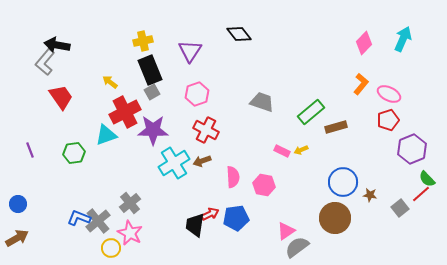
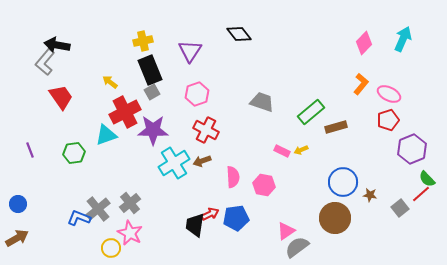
gray cross at (98, 221): moved 12 px up
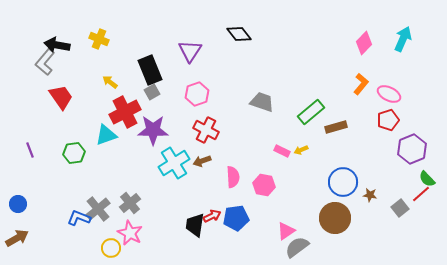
yellow cross at (143, 41): moved 44 px left, 2 px up; rotated 36 degrees clockwise
red arrow at (210, 214): moved 2 px right, 2 px down
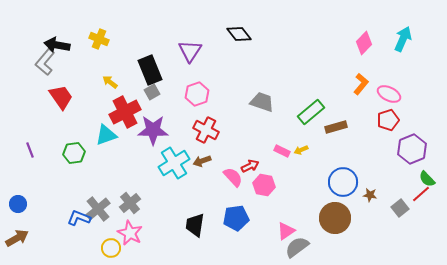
pink semicircle at (233, 177): rotated 40 degrees counterclockwise
red arrow at (212, 216): moved 38 px right, 50 px up
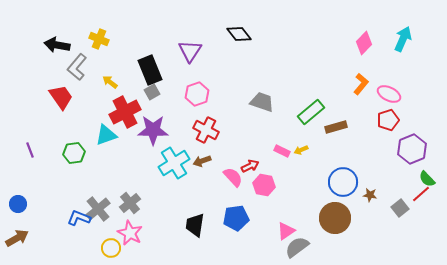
gray L-shape at (45, 62): moved 32 px right, 5 px down
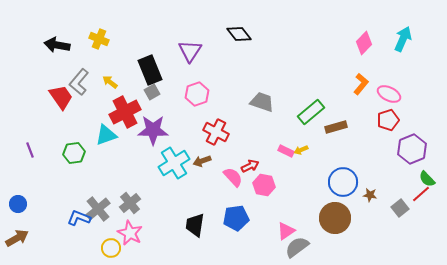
gray L-shape at (77, 67): moved 2 px right, 15 px down
red cross at (206, 130): moved 10 px right, 2 px down
pink rectangle at (282, 151): moved 4 px right
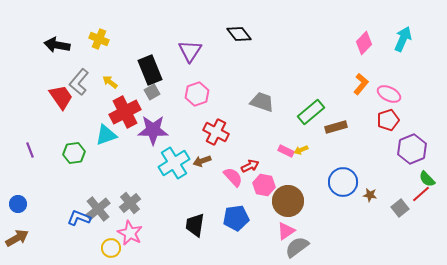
brown circle at (335, 218): moved 47 px left, 17 px up
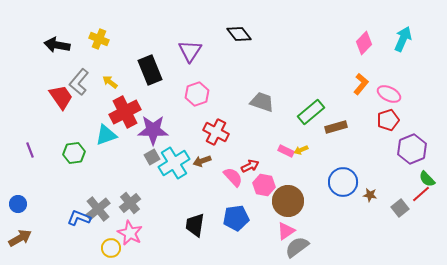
gray square at (152, 92): moved 65 px down
brown arrow at (17, 238): moved 3 px right
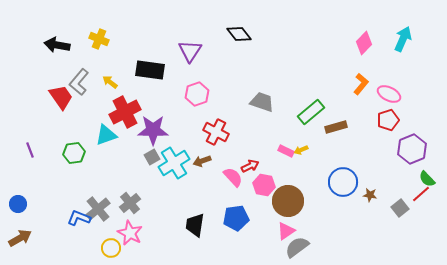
black rectangle at (150, 70): rotated 60 degrees counterclockwise
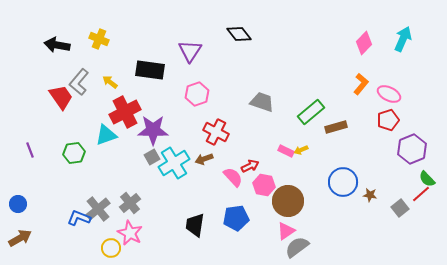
brown arrow at (202, 161): moved 2 px right, 2 px up
